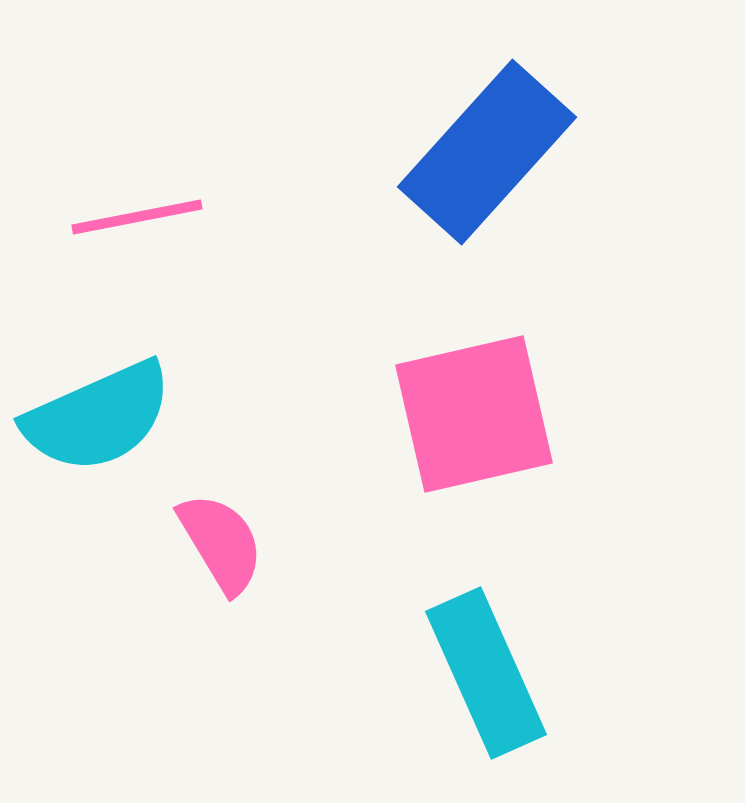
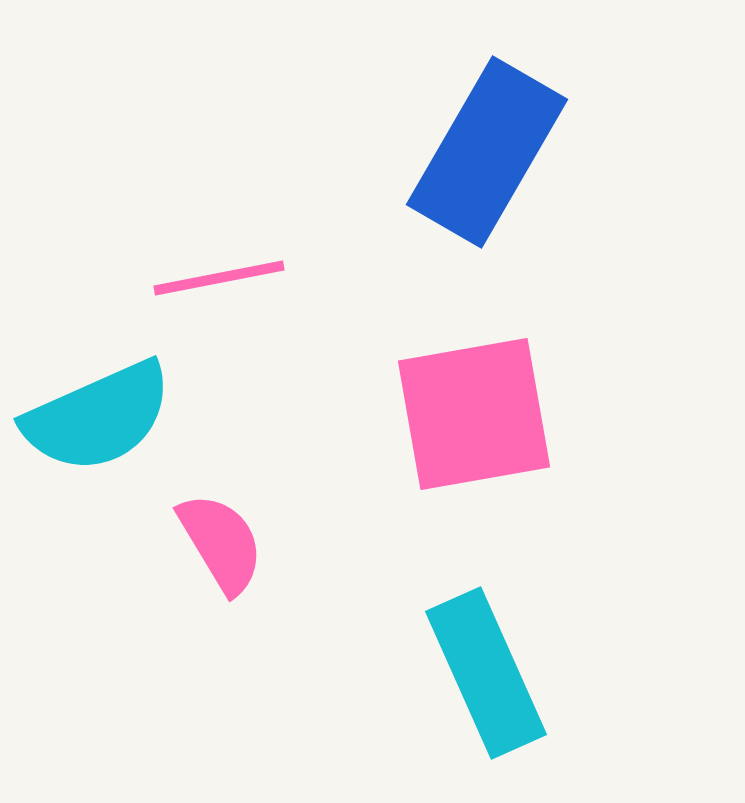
blue rectangle: rotated 12 degrees counterclockwise
pink line: moved 82 px right, 61 px down
pink square: rotated 3 degrees clockwise
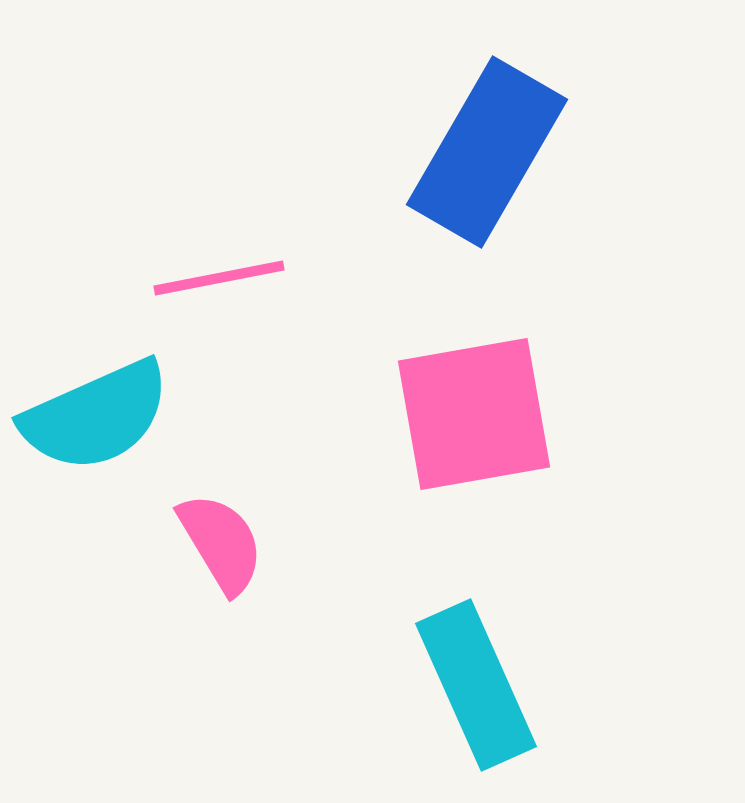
cyan semicircle: moved 2 px left, 1 px up
cyan rectangle: moved 10 px left, 12 px down
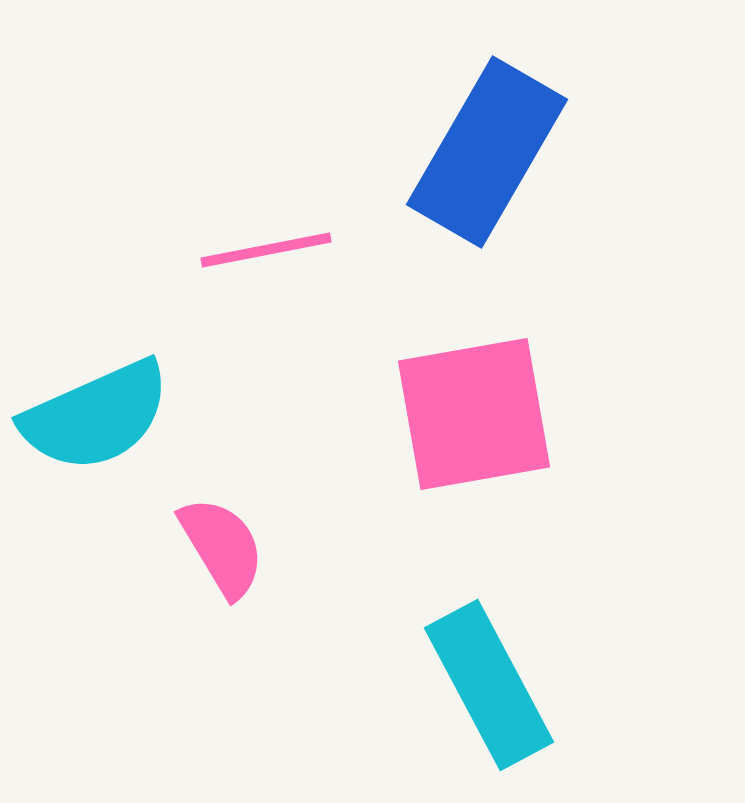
pink line: moved 47 px right, 28 px up
pink semicircle: moved 1 px right, 4 px down
cyan rectangle: moved 13 px right; rotated 4 degrees counterclockwise
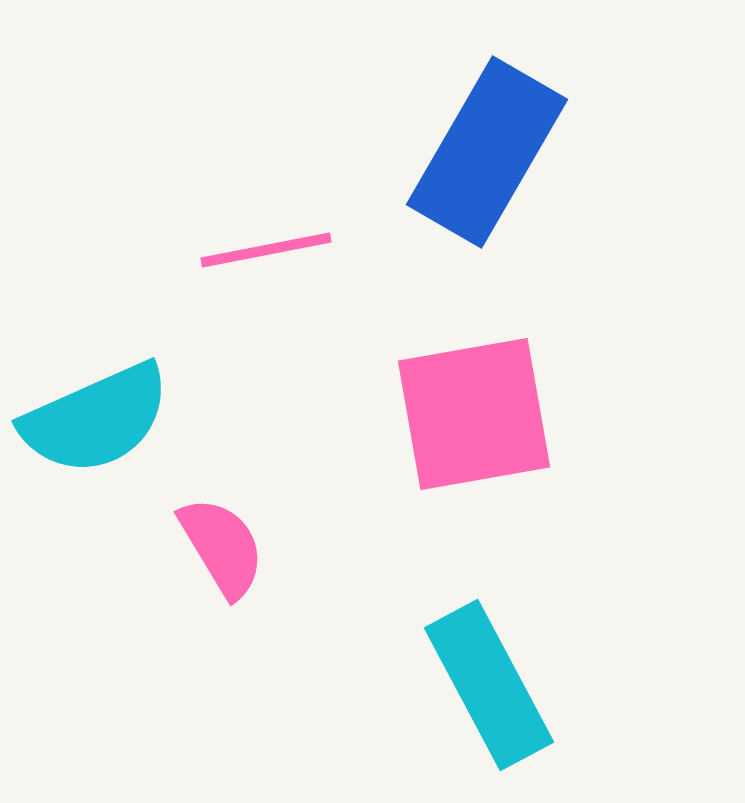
cyan semicircle: moved 3 px down
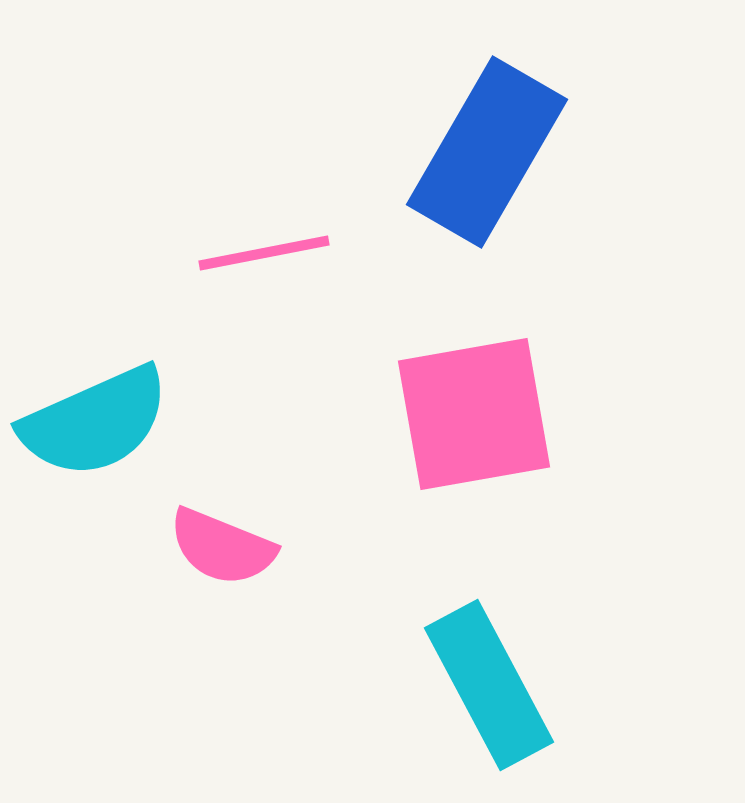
pink line: moved 2 px left, 3 px down
cyan semicircle: moved 1 px left, 3 px down
pink semicircle: rotated 143 degrees clockwise
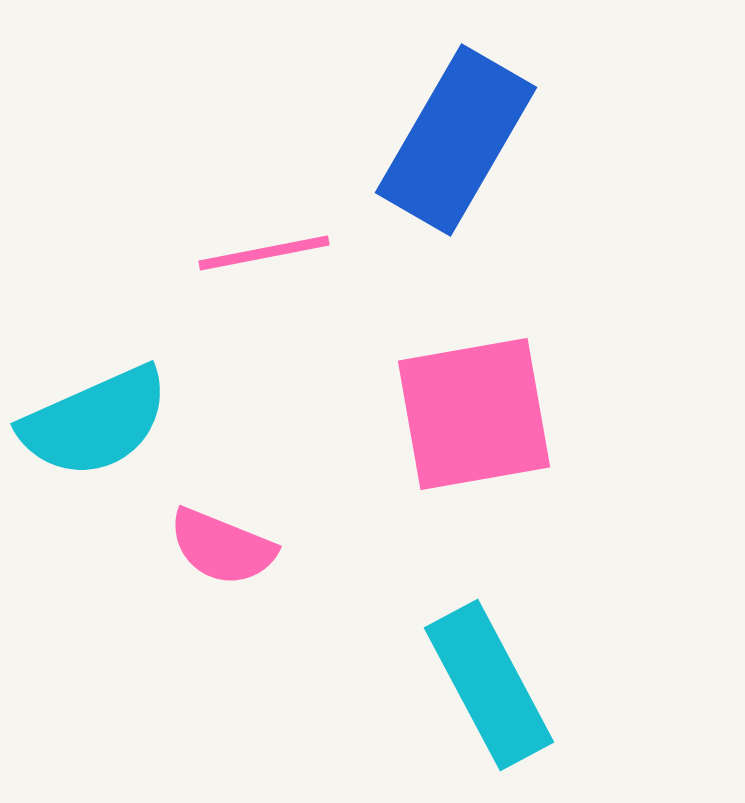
blue rectangle: moved 31 px left, 12 px up
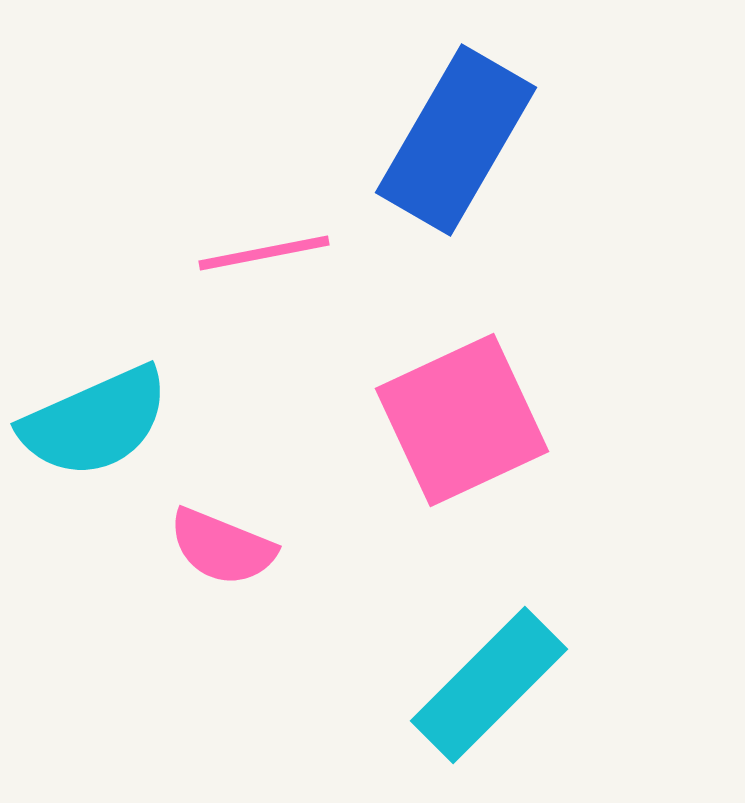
pink square: moved 12 px left, 6 px down; rotated 15 degrees counterclockwise
cyan rectangle: rotated 73 degrees clockwise
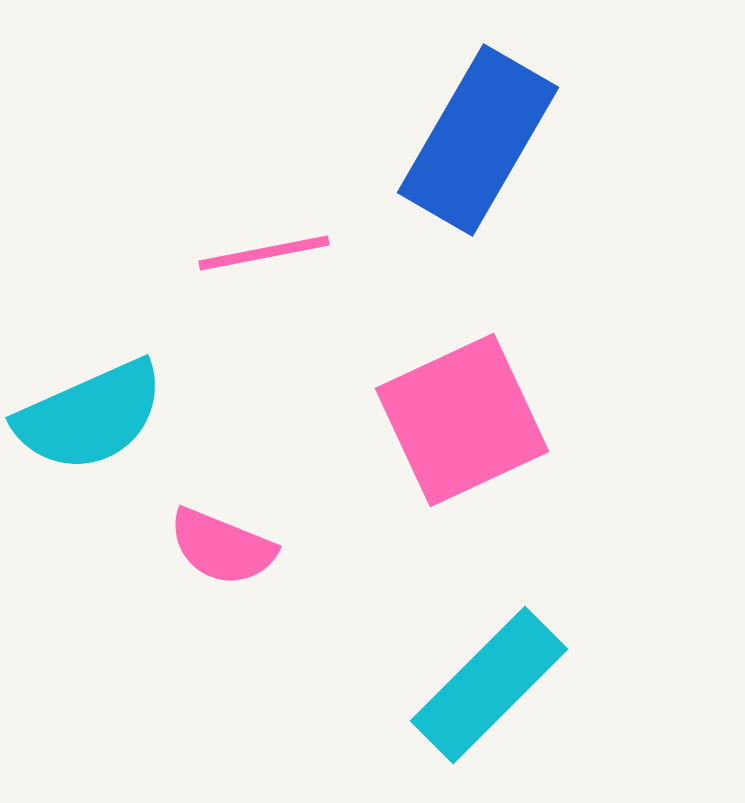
blue rectangle: moved 22 px right
cyan semicircle: moved 5 px left, 6 px up
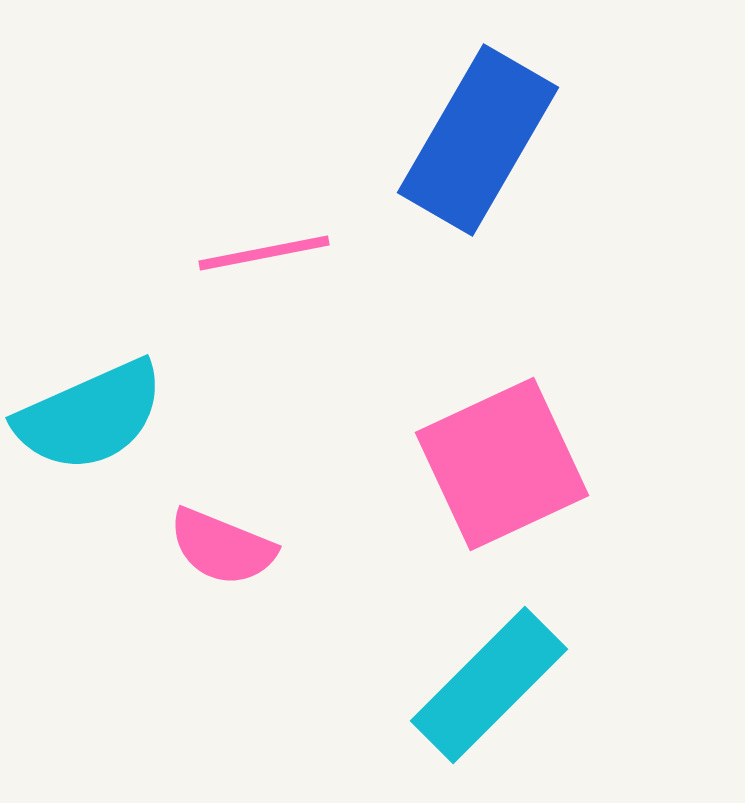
pink square: moved 40 px right, 44 px down
